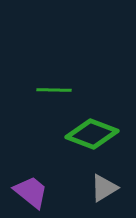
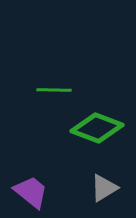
green diamond: moved 5 px right, 6 px up
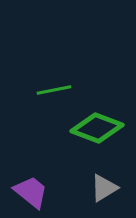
green line: rotated 12 degrees counterclockwise
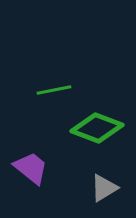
purple trapezoid: moved 24 px up
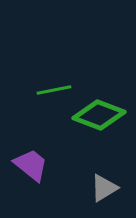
green diamond: moved 2 px right, 13 px up
purple trapezoid: moved 3 px up
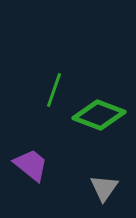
green line: rotated 60 degrees counterclockwise
gray triangle: rotated 24 degrees counterclockwise
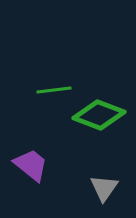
green line: rotated 64 degrees clockwise
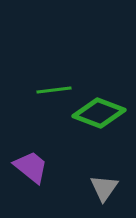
green diamond: moved 2 px up
purple trapezoid: moved 2 px down
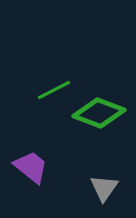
green line: rotated 20 degrees counterclockwise
